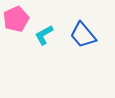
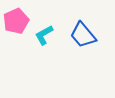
pink pentagon: moved 2 px down
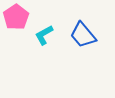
pink pentagon: moved 4 px up; rotated 10 degrees counterclockwise
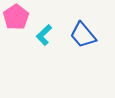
cyan L-shape: rotated 15 degrees counterclockwise
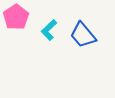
cyan L-shape: moved 5 px right, 5 px up
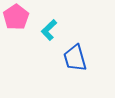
blue trapezoid: moved 8 px left, 23 px down; rotated 24 degrees clockwise
